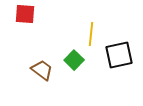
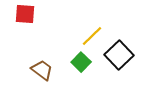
yellow line: moved 1 px right, 2 px down; rotated 40 degrees clockwise
black square: rotated 32 degrees counterclockwise
green square: moved 7 px right, 2 px down
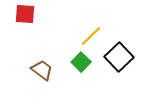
yellow line: moved 1 px left
black square: moved 2 px down
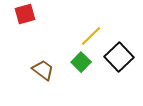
red square: rotated 20 degrees counterclockwise
brown trapezoid: moved 1 px right
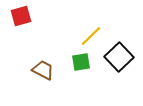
red square: moved 4 px left, 2 px down
green square: rotated 36 degrees clockwise
brown trapezoid: rotated 10 degrees counterclockwise
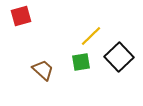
brown trapezoid: rotated 15 degrees clockwise
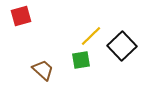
black square: moved 3 px right, 11 px up
green square: moved 2 px up
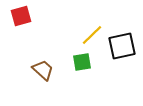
yellow line: moved 1 px right, 1 px up
black square: rotated 32 degrees clockwise
green square: moved 1 px right, 2 px down
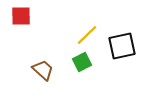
red square: rotated 15 degrees clockwise
yellow line: moved 5 px left
green square: rotated 18 degrees counterclockwise
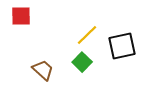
green square: rotated 18 degrees counterclockwise
